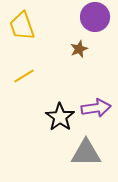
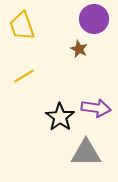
purple circle: moved 1 px left, 2 px down
brown star: rotated 24 degrees counterclockwise
purple arrow: rotated 16 degrees clockwise
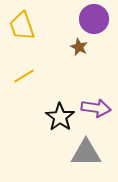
brown star: moved 2 px up
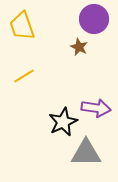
black star: moved 3 px right, 5 px down; rotated 12 degrees clockwise
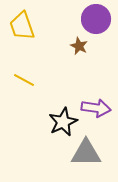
purple circle: moved 2 px right
brown star: moved 1 px up
yellow line: moved 4 px down; rotated 60 degrees clockwise
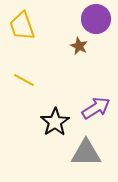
purple arrow: rotated 40 degrees counterclockwise
black star: moved 8 px left; rotated 8 degrees counterclockwise
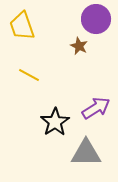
yellow line: moved 5 px right, 5 px up
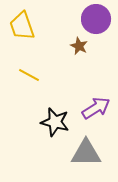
black star: rotated 24 degrees counterclockwise
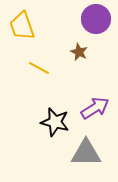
brown star: moved 6 px down
yellow line: moved 10 px right, 7 px up
purple arrow: moved 1 px left
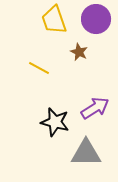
yellow trapezoid: moved 32 px right, 6 px up
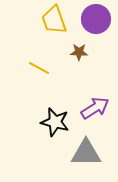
brown star: rotated 24 degrees counterclockwise
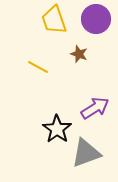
brown star: moved 2 px down; rotated 18 degrees clockwise
yellow line: moved 1 px left, 1 px up
black star: moved 2 px right, 7 px down; rotated 20 degrees clockwise
gray triangle: rotated 20 degrees counterclockwise
